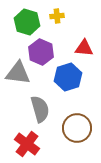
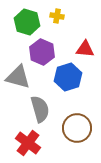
yellow cross: rotated 16 degrees clockwise
red triangle: moved 1 px right, 1 px down
purple hexagon: moved 1 px right
gray triangle: moved 4 px down; rotated 8 degrees clockwise
red cross: moved 1 px right, 1 px up
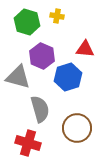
purple hexagon: moved 4 px down
red cross: rotated 20 degrees counterclockwise
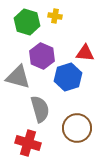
yellow cross: moved 2 px left
red triangle: moved 4 px down
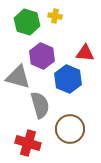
blue hexagon: moved 2 px down; rotated 20 degrees counterclockwise
gray semicircle: moved 4 px up
brown circle: moved 7 px left, 1 px down
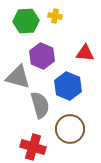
green hexagon: moved 1 px left, 1 px up; rotated 20 degrees counterclockwise
blue hexagon: moved 7 px down
red cross: moved 5 px right, 4 px down
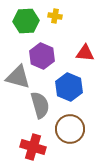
blue hexagon: moved 1 px right, 1 px down
